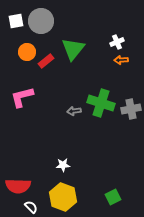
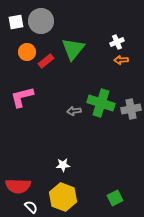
white square: moved 1 px down
green square: moved 2 px right, 1 px down
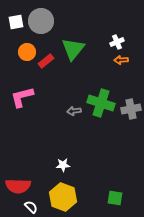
green square: rotated 35 degrees clockwise
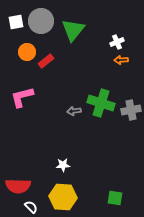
green triangle: moved 19 px up
gray cross: moved 1 px down
yellow hexagon: rotated 16 degrees counterclockwise
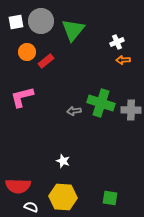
orange arrow: moved 2 px right
gray cross: rotated 12 degrees clockwise
white star: moved 4 px up; rotated 24 degrees clockwise
green square: moved 5 px left
white semicircle: rotated 24 degrees counterclockwise
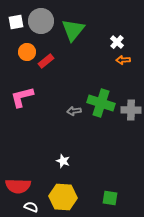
white cross: rotated 24 degrees counterclockwise
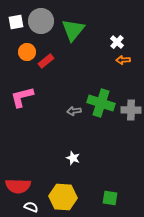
white star: moved 10 px right, 3 px up
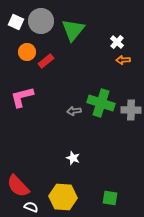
white square: rotated 35 degrees clockwise
red semicircle: rotated 45 degrees clockwise
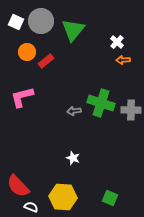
green square: rotated 14 degrees clockwise
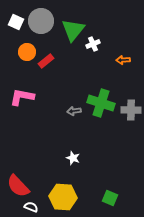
white cross: moved 24 px left, 2 px down; rotated 24 degrees clockwise
pink L-shape: rotated 25 degrees clockwise
